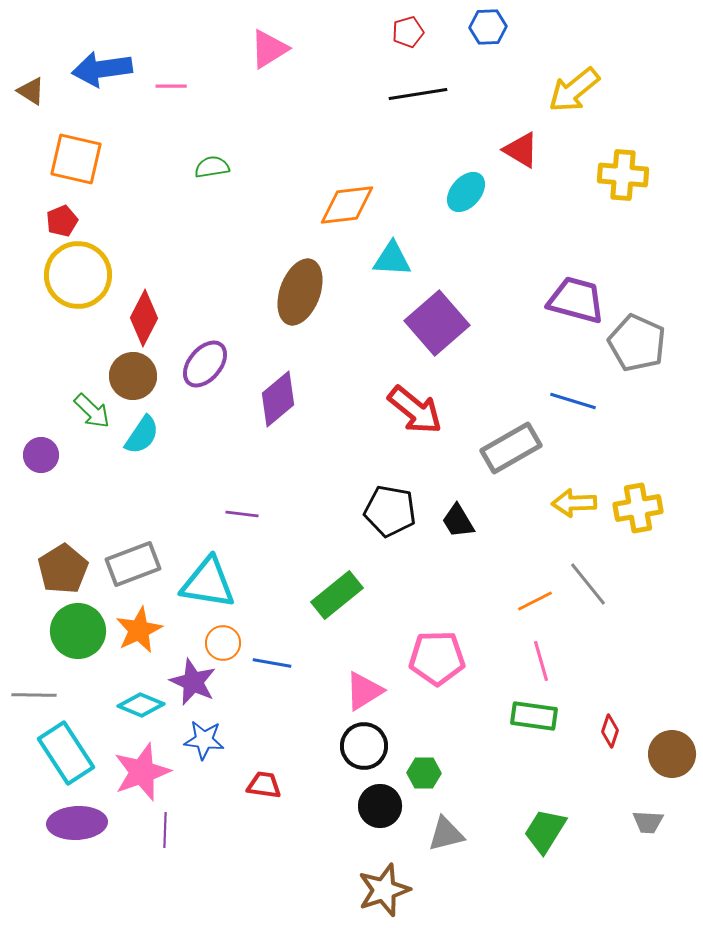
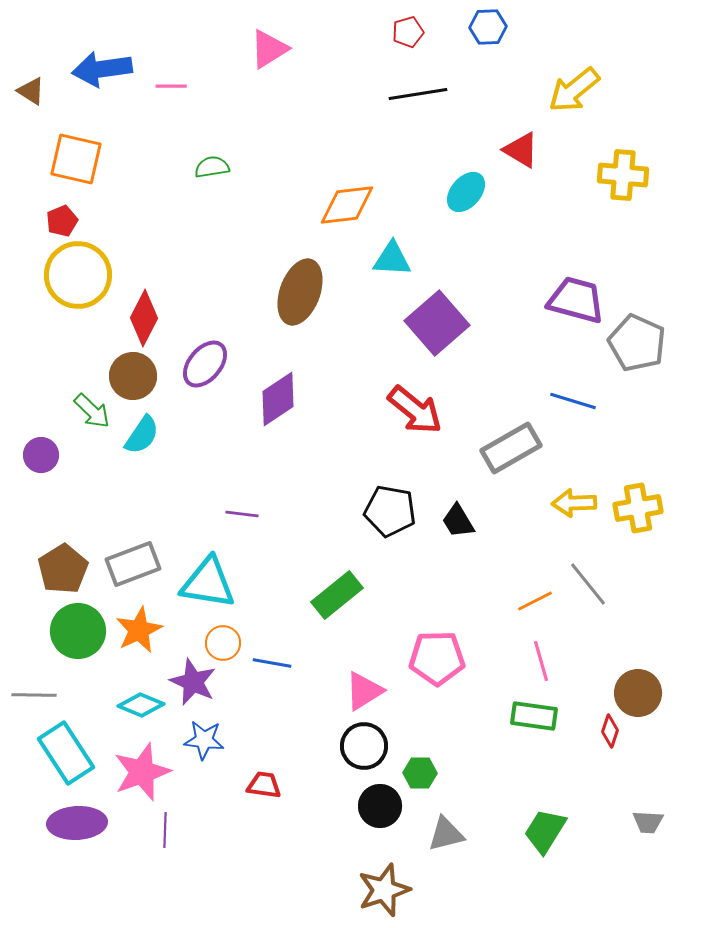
purple diamond at (278, 399): rotated 6 degrees clockwise
brown circle at (672, 754): moved 34 px left, 61 px up
green hexagon at (424, 773): moved 4 px left
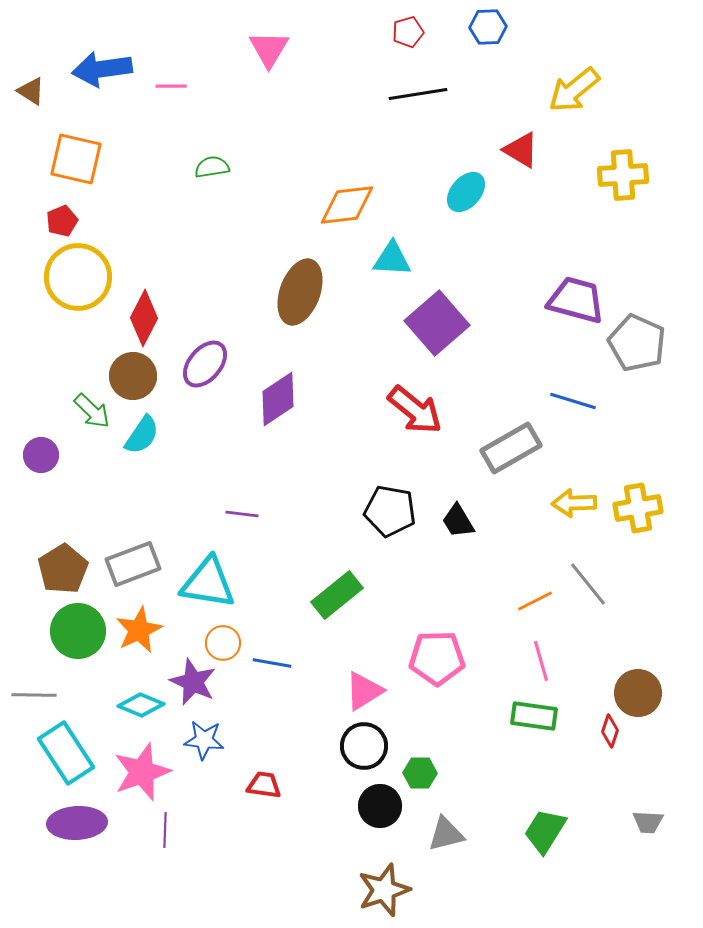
pink triangle at (269, 49): rotated 27 degrees counterclockwise
yellow cross at (623, 175): rotated 9 degrees counterclockwise
yellow circle at (78, 275): moved 2 px down
